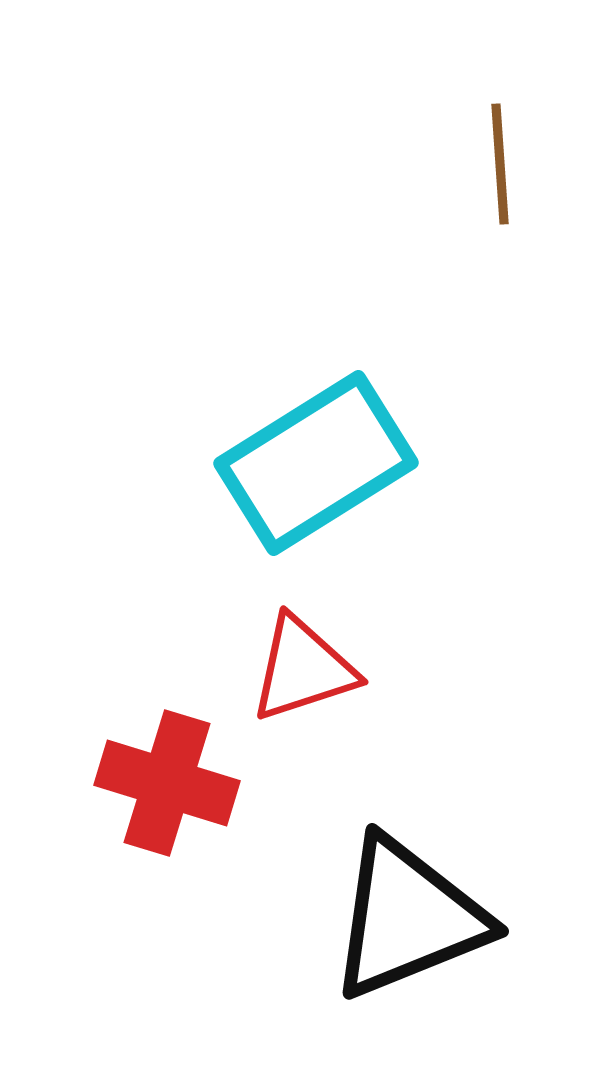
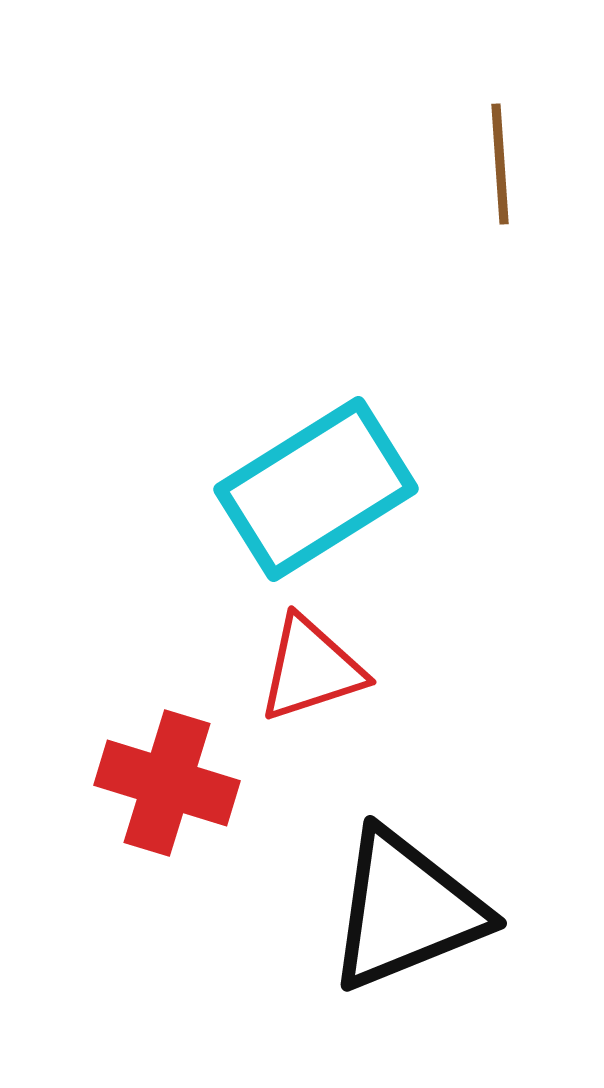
cyan rectangle: moved 26 px down
red triangle: moved 8 px right
black triangle: moved 2 px left, 8 px up
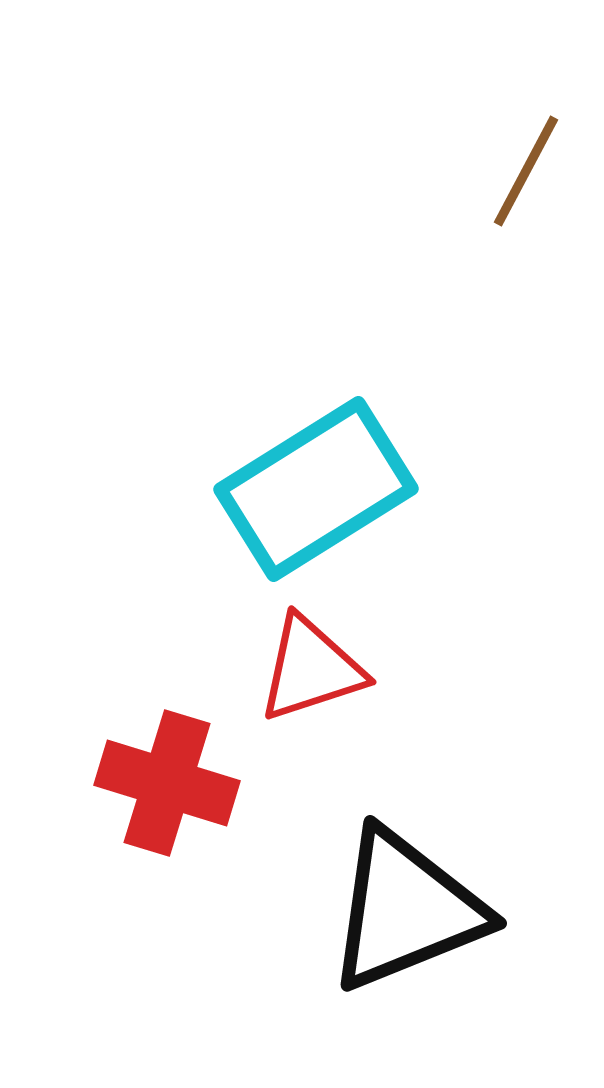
brown line: moved 26 px right, 7 px down; rotated 32 degrees clockwise
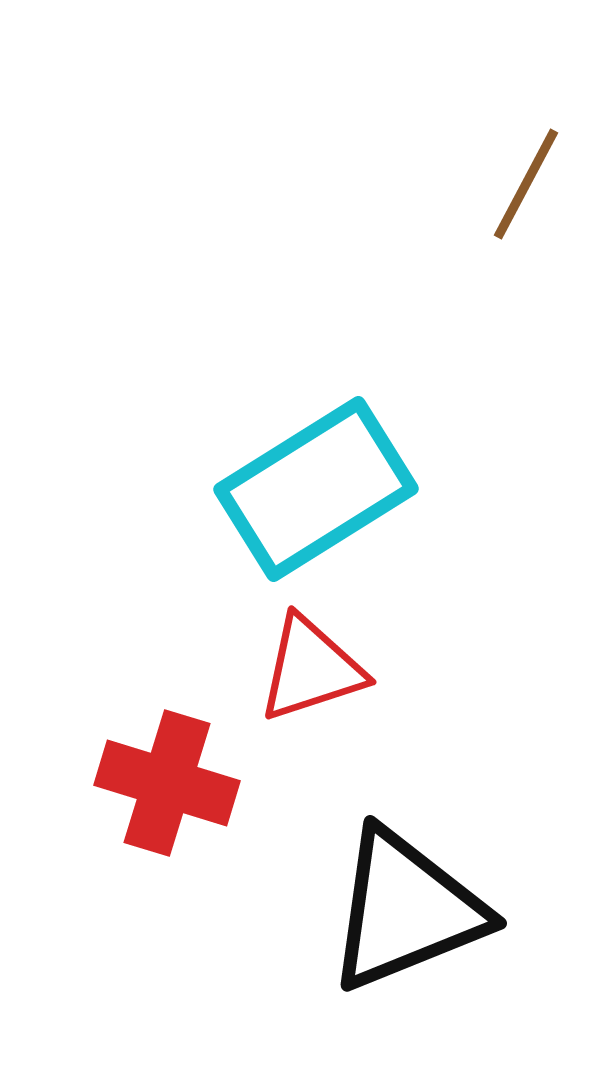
brown line: moved 13 px down
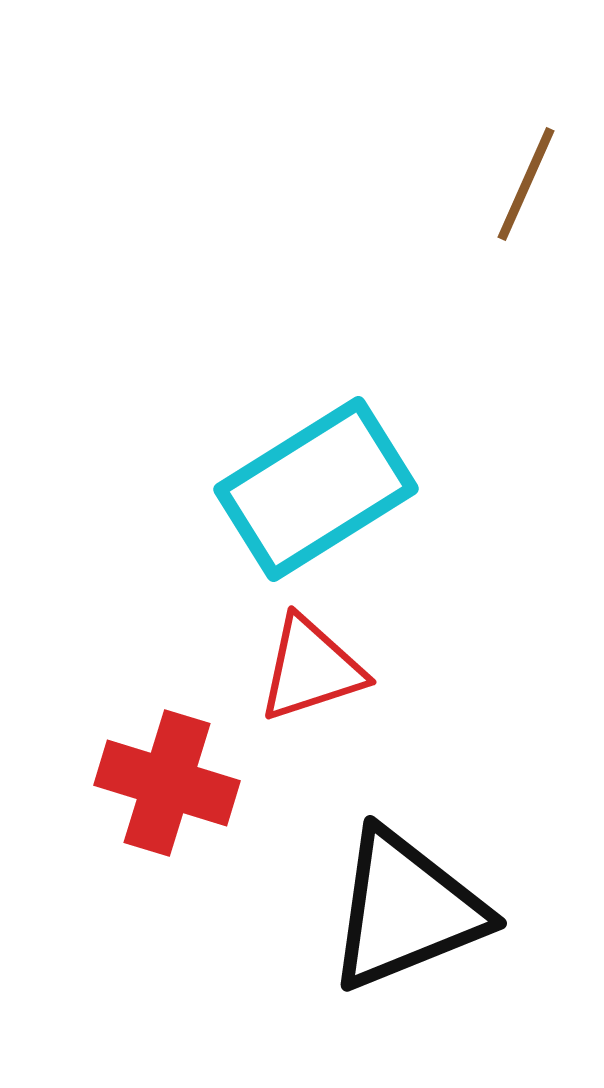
brown line: rotated 4 degrees counterclockwise
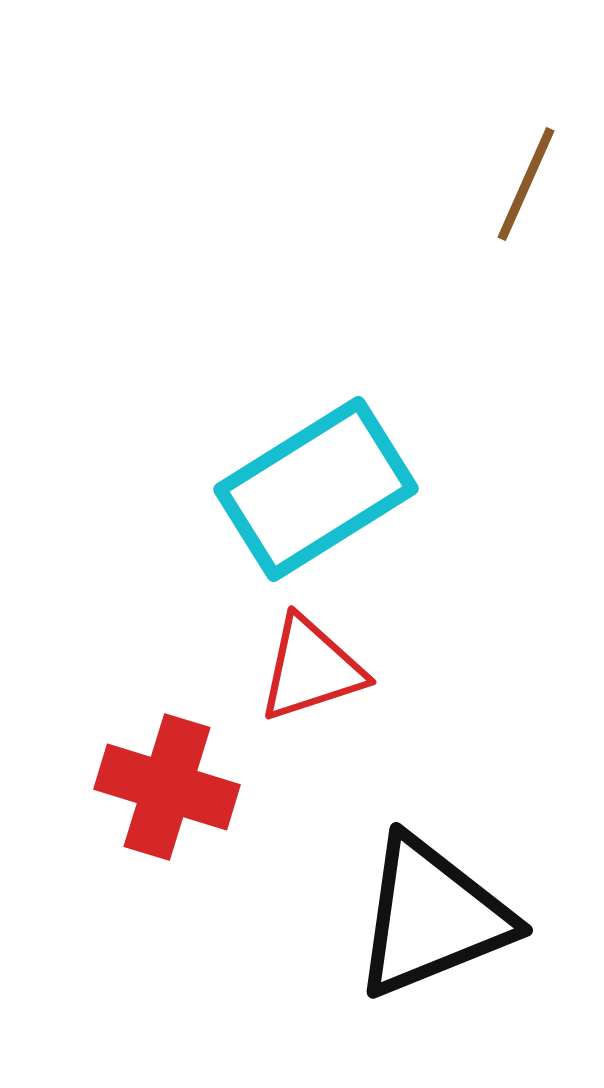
red cross: moved 4 px down
black triangle: moved 26 px right, 7 px down
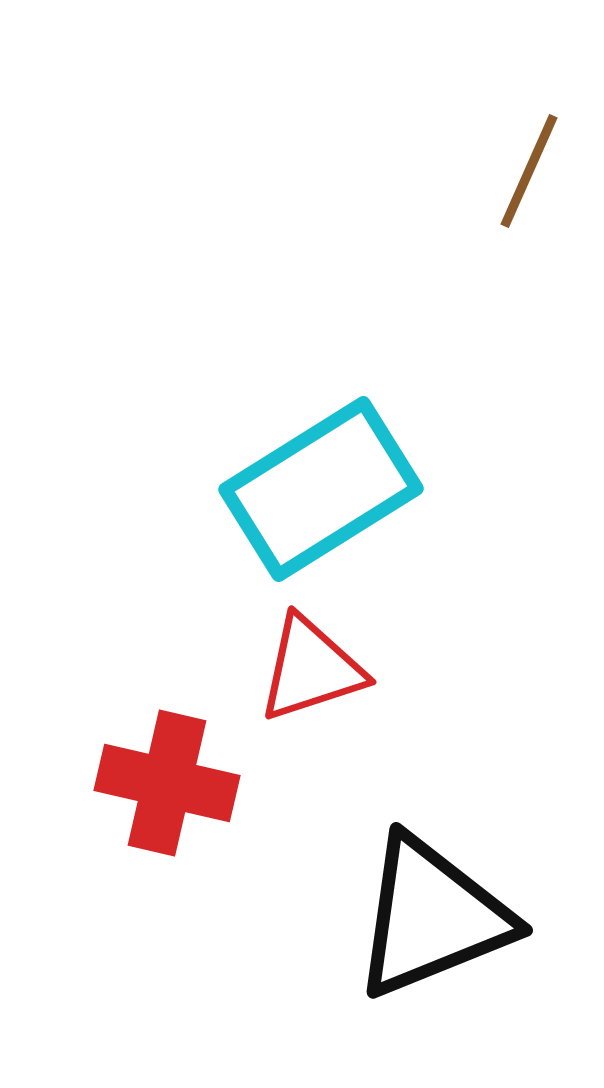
brown line: moved 3 px right, 13 px up
cyan rectangle: moved 5 px right
red cross: moved 4 px up; rotated 4 degrees counterclockwise
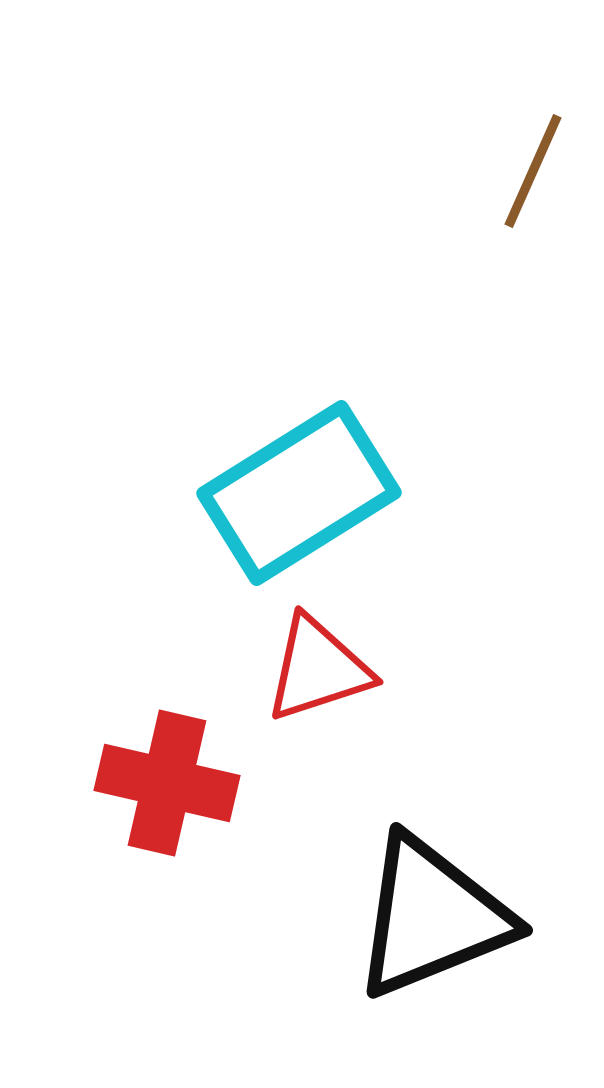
brown line: moved 4 px right
cyan rectangle: moved 22 px left, 4 px down
red triangle: moved 7 px right
